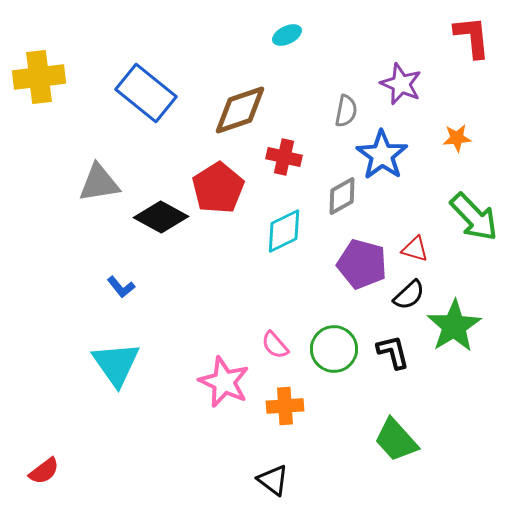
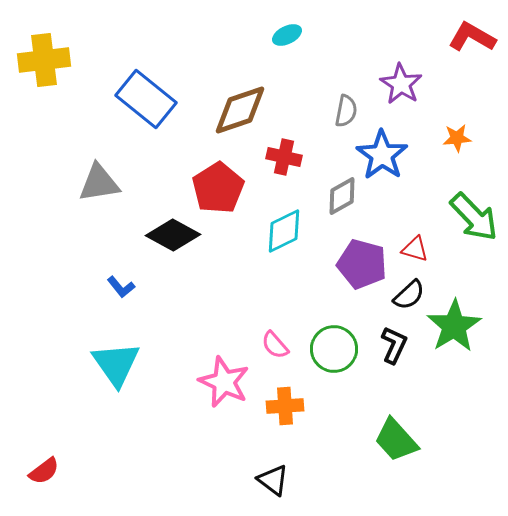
red L-shape: rotated 54 degrees counterclockwise
yellow cross: moved 5 px right, 17 px up
purple star: rotated 9 degrees clockwise
blue rectangle: moved 6 px down
black diamond: moved 12 px right, 18 px down
black L-shape: moved 1 px right, 7 px up; rotated 39 degrees clockwise
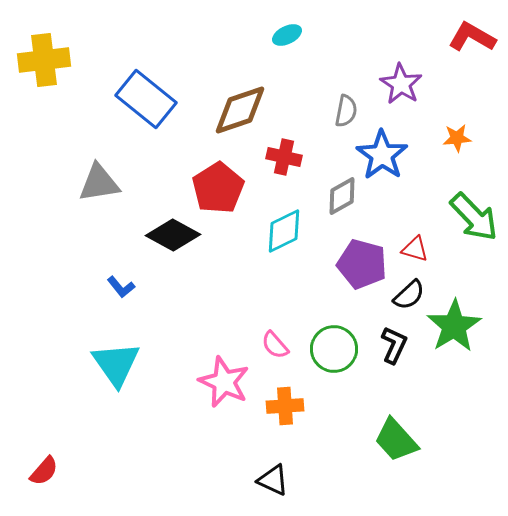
red semicircle: rotated 12 degrees counterclockwise
black triangle: rotated 12 degrees counterclockwise
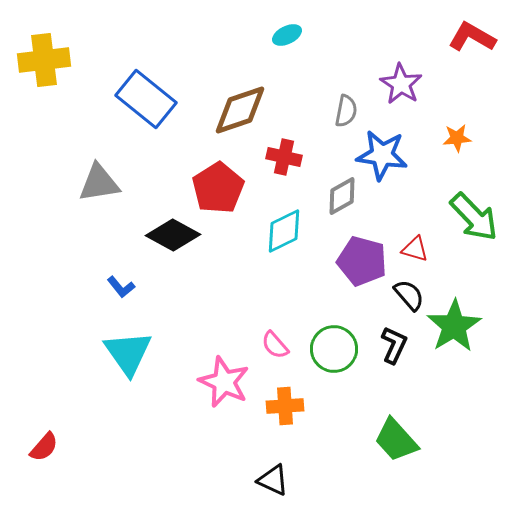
blue star: rotated 27 degrees counterclockwise
purple pentagon: moved 3 px up
black semicircle: rotated 88 degrees counterclockwise
cyan triangle: moved 12 px right, 11 px up
red semicircle: moved 24 px up
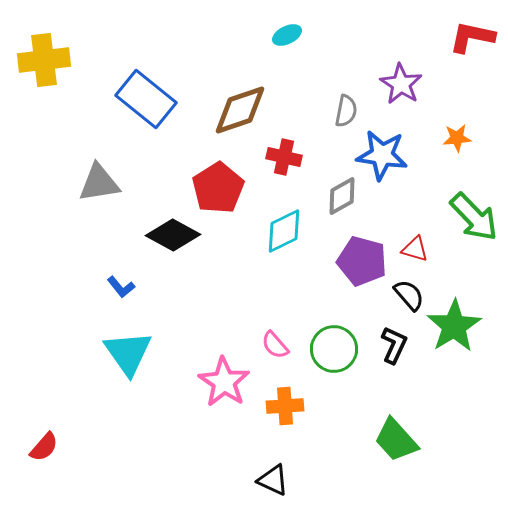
red L-shape: rotated 18 degrees counterclockwise
pink star: rotated 9 degrees clockwise
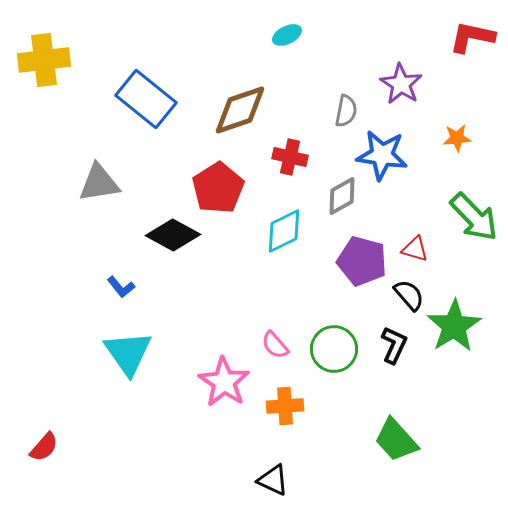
red cross: moved 6 px right
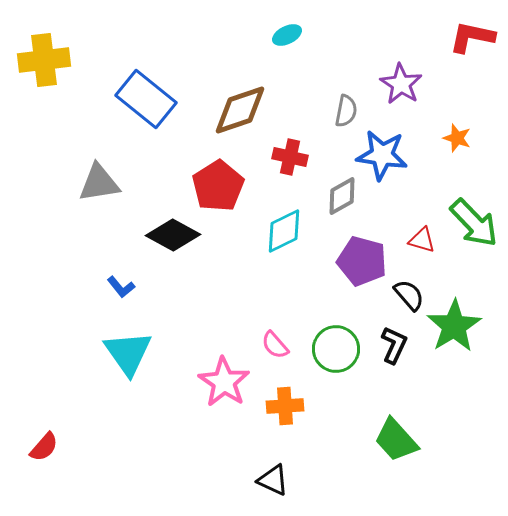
orange star: rotated 24 degrees clockwise
red pentagon: moved 2 px up
green arrow: moved 6 px down
red triangle: moved 7 px right, 9 px up
green circle: moved 2 px right
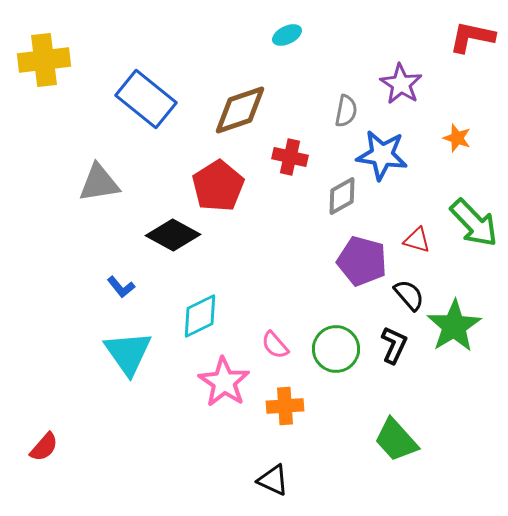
cyan diamond: moved 84 px left, 85 px down
red triangle: moved 5 px left
